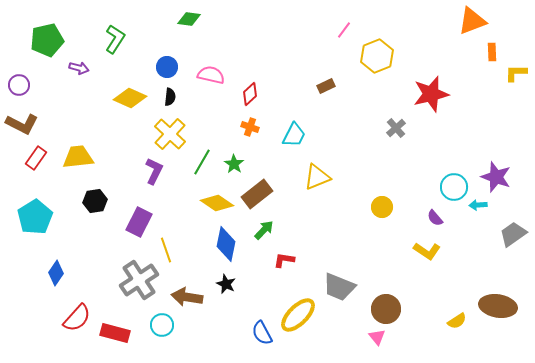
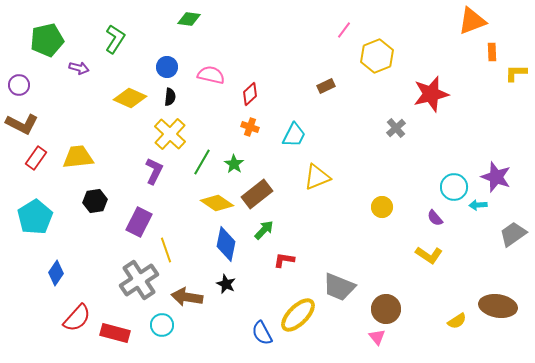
yellow L-shape at (427, 251): moved 2 px right, 4 px down
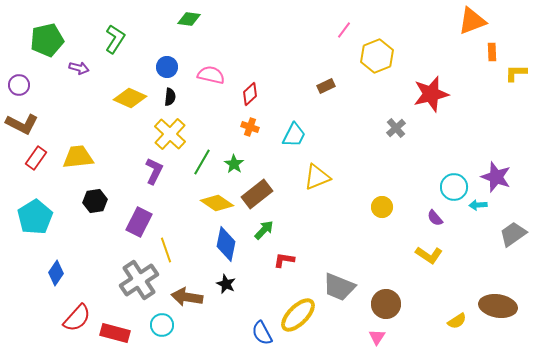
brown circle at (386, 309): moved 5 px up
pink triangle at (377, 337): rotated 12 degrees clockwise
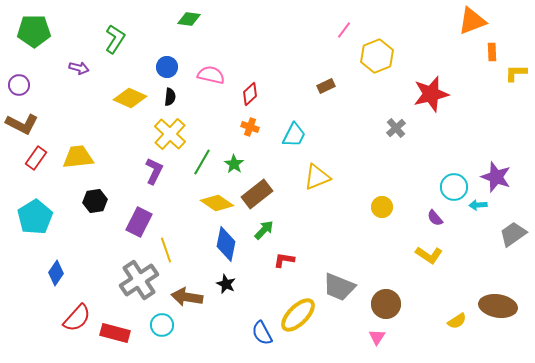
green pentagon at (47, 40): moved 13 px left, 9 px up; rotated 12 degrees clockwise
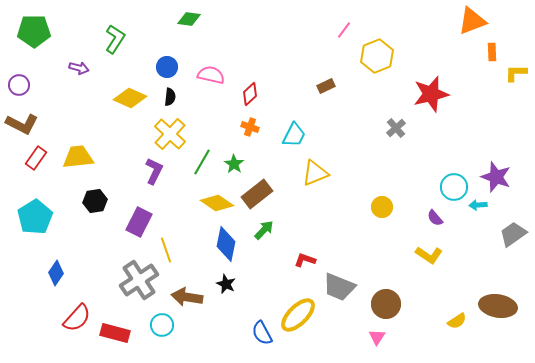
yellow triangle at (317, 177): moved 2 px left, 4 px up
red L-shape at (284, 260): moved 21 px right; rotated 10 degrees clockwise
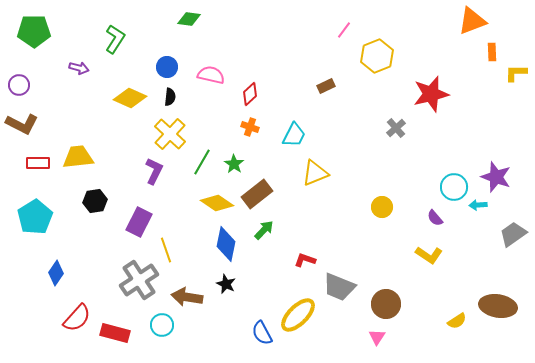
red rectangle at (36, 158): moved 2 px right, 5 px down; rotated 55 degrees clockwise
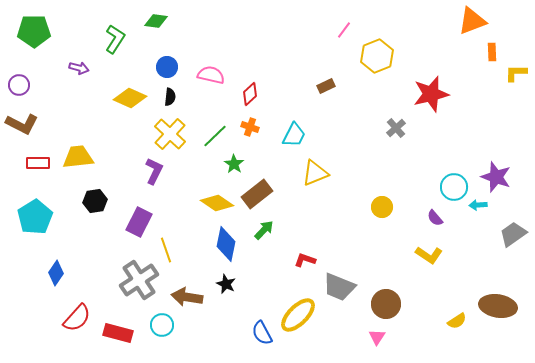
green diamond at (189, 19): moved 33 px left, 2 px down
green line at (202, 162): moved 13 px right, 26 px up; rotated 16 degrees clockwise
red rectangle at (115, 333): moved 3 px right
